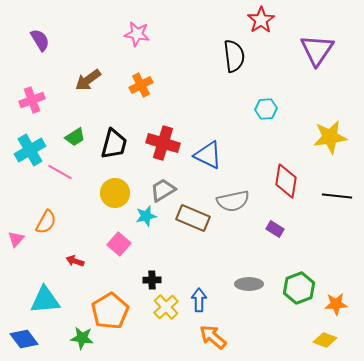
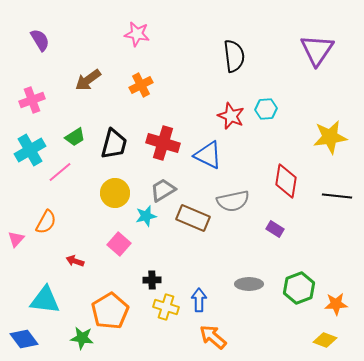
red star: moved 30 px left, 96 px down; rotated 16 degrees counterclockwise
pink line: rotated 70 degrees counterclockwise
cyan triangle: rotated 12 degrees clockwise
yellow cross: rotated 30 degrees counterclockwise
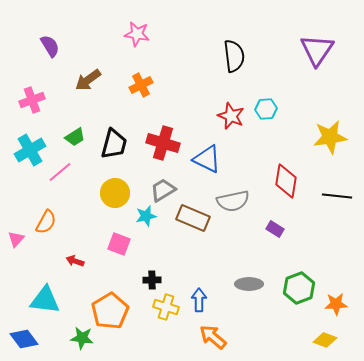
purple semicircle: moved 10 px right, 6 px down
blue triangle: moved 1 px left, 4 px down
pink square: rotated 20 degrees counterclockwise
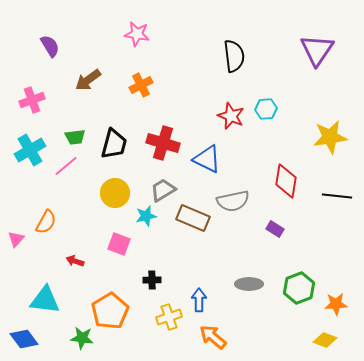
green trapezoid: rotated 25 degrees clockwise
pink line: moved 6 px right, 6 px up
yellow cross: moved 3 px right, 10 px down; rotated 35 degrees counterclockwise
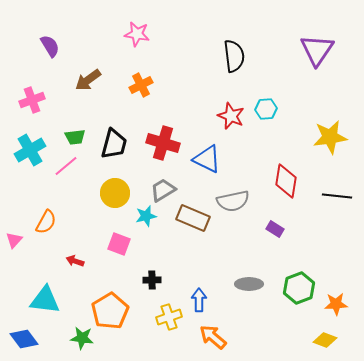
pink triangle: moved 2 px left, 1 px down
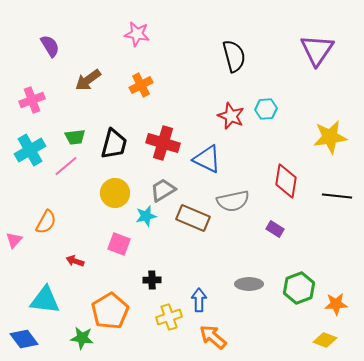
black semicircle: rotated 8 degrees counterclockwise
